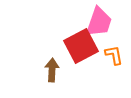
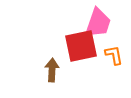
pink trapezoid: moved 1 px left, 1 px down
red square: rotated 16 degrees clockwise
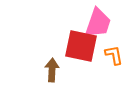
red square: rotated 24 degrees clockwise
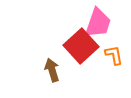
red square: rotated 36 degrees clockwise
brown arrow: rotated 20 degrees counterclockwise
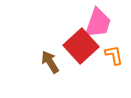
brown arrow: moved 2 px left, 8 px up; rotated 15 degrees counterclockwise
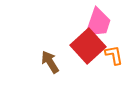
red square: moved 7 px right
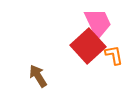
pink trapezoid: rotated 44 degrees counterclockwise
brown arrow: moved 12 px left, 14 px down
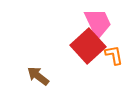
brown arrow: rotated 20 degrees counterclockwise
